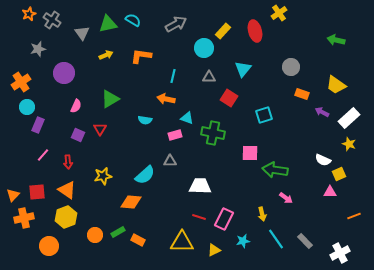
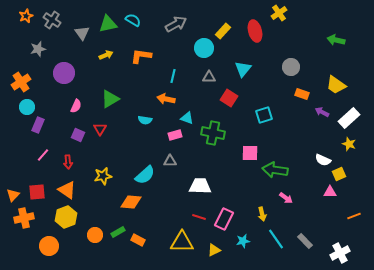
orange star at (29, 14): moved 3 px left, 2 px down
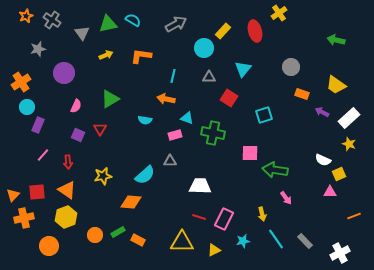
pink arrow at (286, 198): rotated 16 degrees clockwise
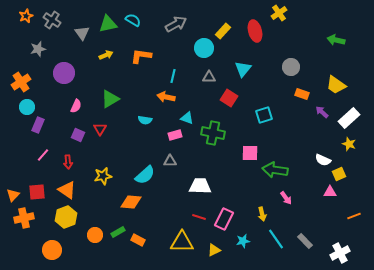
orange arrow at (166, 99): moved 2 px up
purple arrow at (322, 112): rotated 16 degrees clockwise
orange circle at (49, 246): moved 3 px right, 4 px down
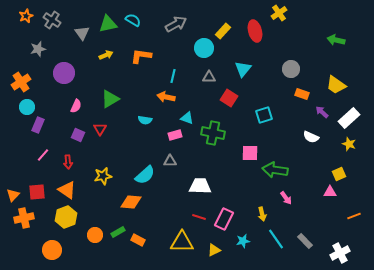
gray circle at (291, 67): moved 2 px down
white semicircle at (323, 160): moved 12 px left, 23 px up
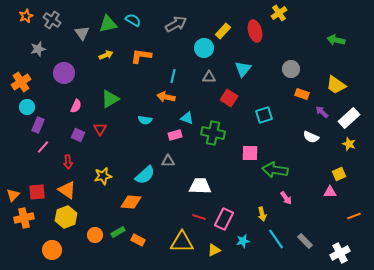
pink line at (43, 155): moved 8 px up
gray triangle at (170, 161): moved 2 px left
